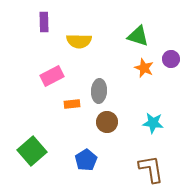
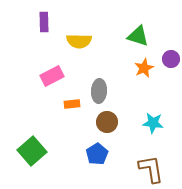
orange star: rotated 24 degrees clockwise
blue pentagon: moved 11 px right, 6 px up
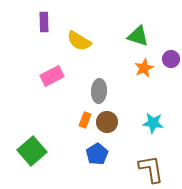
yellow semicircle: rotated 30 degrees clockwise
orange rectangle: moved 13 px right, 16 px down; rotated 63 degrees counterclockwise
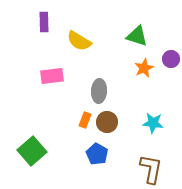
green triangle: moved 1 px left
pink rectangle: rotated 20 degrees clockwise
blue pentagon: rotated 10 degrees counterclockwise
brown L-shape: rotated 20 degrees clockwise
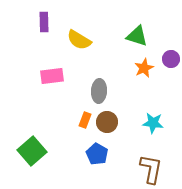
yellow semicircle: moved 1 px up
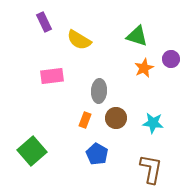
purple rectangle: rotated 24 degrees counterclockwise
brown circle: moved 9 px right, 4 px up
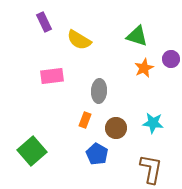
brown circle: moved 10 px down
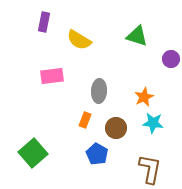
purple rectangle: rotated 36 degrees clockwise
orange star: moved 29 px down
green square: moved 1 px right, 2 px down
brown L-shape: moved 1 px left
